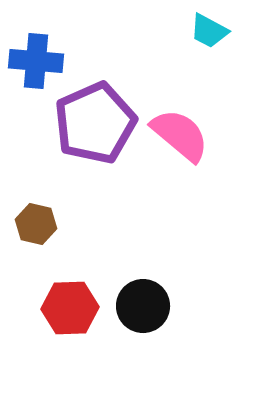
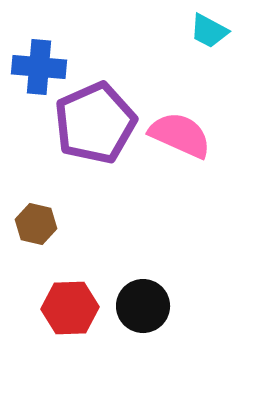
blue cross: moved 3 px right, 6 px down
pink semicircle: rotated 16 degrees counterclockwise
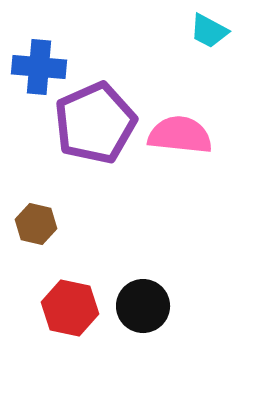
pink semicircle: rotated 18 degrees counterclockwise
red hexagon: rotated 14 degrees clockwise
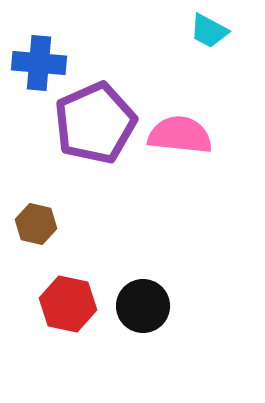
blue cross: moved 4 px up
red hexagon: moved 2 px left, 4 px up
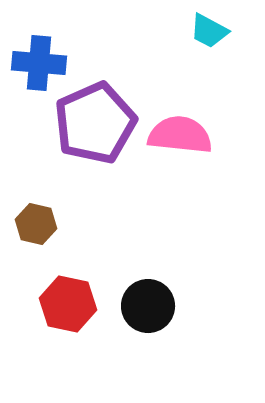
black circle: moved 5 px right
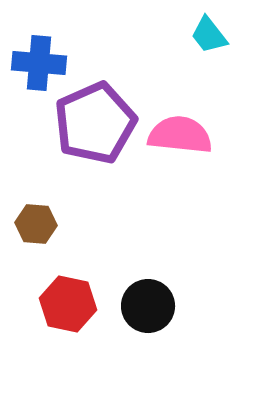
cyan trapezoid: moved 4 px down; rotated 24 degrees clockwise
brown hexagon: rotated 9 degrees counterclockwise
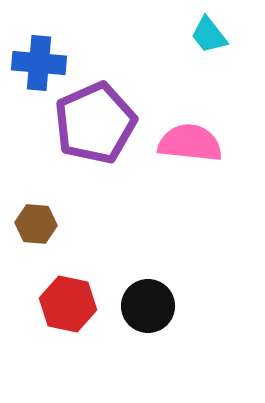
pink semicircle: moved 10 px right, 8 px down
